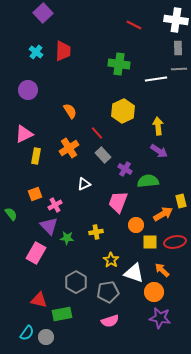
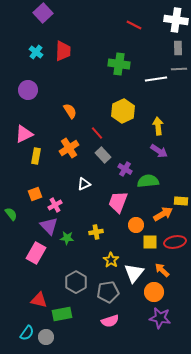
yellow rectangle at (181, 201): rotated 72 degrees counterclockwise
white triangle at (134, 273): rotated 50 degrees clockwise
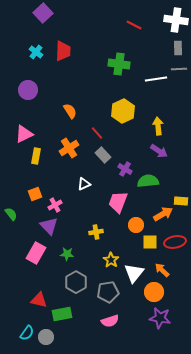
green star at (67, 238): moved 16 px down
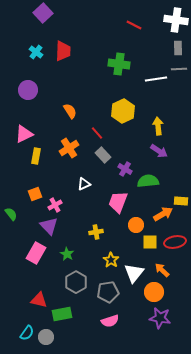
green star at (67, 254): rotated 24 degrees clockwise
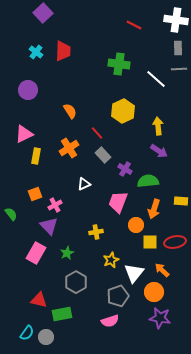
white line at (156, 79): rotated 50 degrees clockwise
orange arrow at (163, 214): moved 9 px left, 5 px up; rotated 138 degrees clockwise
green star at (67, 254): moved 1 px up; rotated 16 degrees clockwise
yellow star at (111, 260): rotated 14 degrees clockwise
gray pentagon at (108, 292): moved 10 px right, 4 px down; rotated 10 degrees counterclockwise
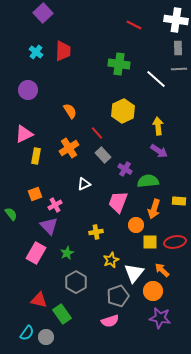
yellow rectangle at (181, 201): moved 2 px left
orange circle at (154, 292): moved 1 px left, 1 px up
green rectangle at (62, 314): rotated 66 degrees clockwise
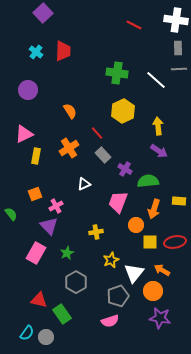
green cross at (119, 64): moved 2 px left, 9 px down
white line at (156, 79): moved 1 px down
pink cross at (55, 205): moved 1 px right, 1 px down
orange arrow at (162, 270): rotated 14 degrees counterclockwise
